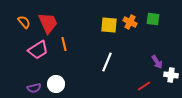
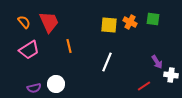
red trapezoid: moved 1 px right, 1 px up
orange line: moved 5 px right, 2 px down
pink trapezoid: moved 9 px left
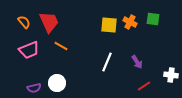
orange line: moved 8 px left; rotated 48 degrees counterclockwise
pink trapezoid: rotated 10 degrees clockwise
purple arrow: moved 20 px left
white circle: moved 1 px right, 1 px up
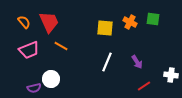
yellow square: moved 4 px left, 3 px down
white circle: moved 6 px left, 4 px up
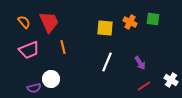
orange line: moved 2 px right, 1 px down; rotated 48 degrees clockwise
purple arrow: moved 3 px right, 1 px down
white cross: moved 5 px down; rotated 24 degrees clockwise
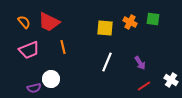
red trapezoid: rotated 140 degrees clockwise
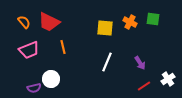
white cross: moved 3 px left, 1 px up; rotated 24 degrees clockwise
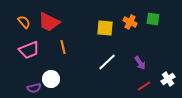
white line: rotated 24 degrees clockwise
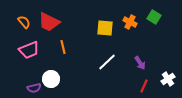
green square: moved 1 px right, 2 px up; rotated 24 degrees clockwise
red line: rotated 32 degrees counterclockwise
